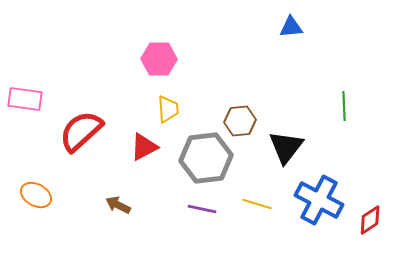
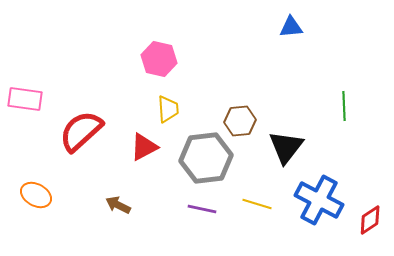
pink hexagon: rotated 12 degrees clockwise
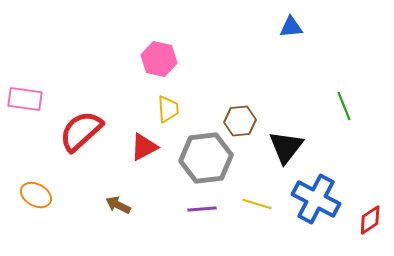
green line: rotated 20 degrees counterclockwise
blue cross: moved 3 px left, 1 px up
purple line: rotated 16 degrees counterclockwise
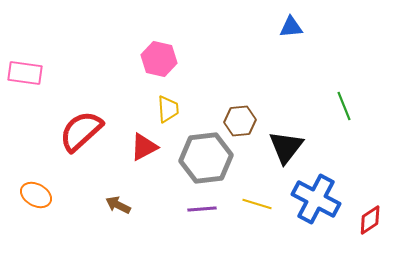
pink rectangle: moved 26 px up
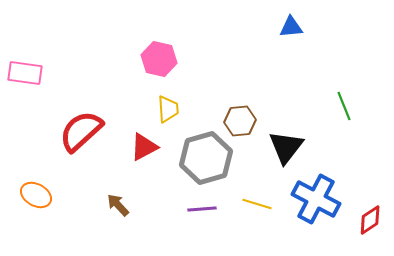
gray hexagon: rotated 9 degrees counterclockwise
brown arrow: rotated 20 degrees clockwise
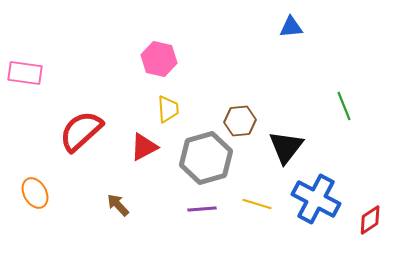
orange ellipse: moved 1 px left, 2 px up; rotated 32 degrees clockwise
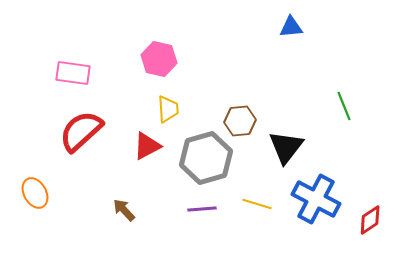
pink rectangle: moved 48 px right
red triangle: moved 3 px right, 1 px up
brown arrow: moved 6 px right, 5 px down
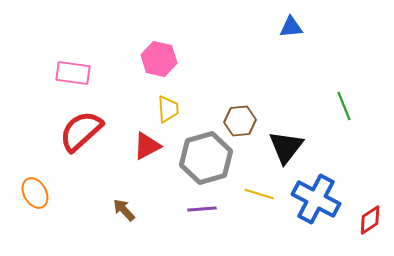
yellow line: moved 2 px right, 10 px up
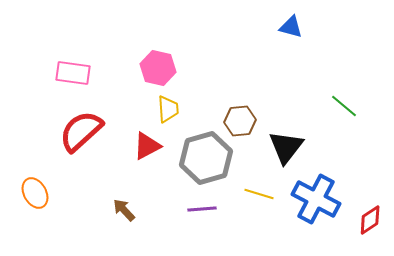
blue triangle: rotated 20 degrees clockwise
pink hexagon: moved 1 px left, 9 px down
green line: rotated 28 degrees counterclockwise
